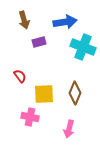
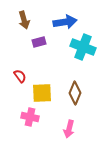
yellow square: moved 2 px left, 1 px up
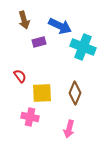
blue arrow: moved 5 px left, 4 px down; rotated 35 degrees clockwise
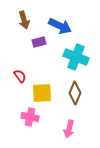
cyan cross: moved 7 px left, 10 px down
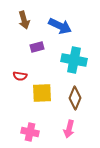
purple rectangle: moved 2 px left, 5 px down
cyan cross: moved 2 px left, 3 px down; rotated 10 degrees counterclockwise
red semicircle: rotated 136 degrees clockwise
brown diamond: moved 5 px down
pink cross: moved 15 px down
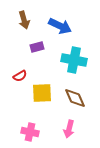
red semicircle: rotated 40 degrees counterclockwise
brown diamond: rotated 45 degrees counterclockwise
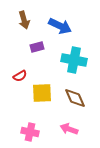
pink arrow: rotated 96 degrees clockwise
